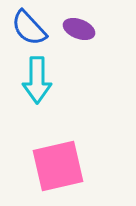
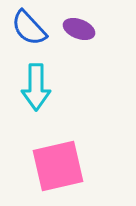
cyan arrow: moved 1 px left, 7 px down
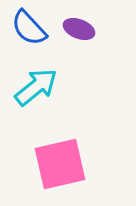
cyan arrow: rotated 129 degrees counterclockwise
pink square: moved 2 px right, 2 px up
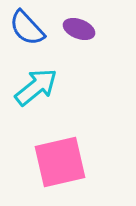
blue semicircle: moved 2 px left
pink square: moved 2 px up
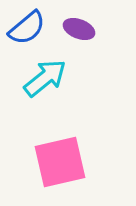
blue semicircle: rotated 87 degrees counterclockwise
cyan arrow: moved 9 px right, 9 px up
